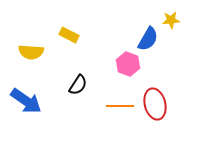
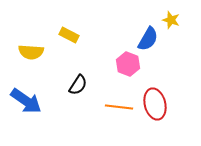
yellow star: rotated 24 degrees clockwise
orange line: moved 1 px left, 1 px down; rotated 8 degrees clockwise
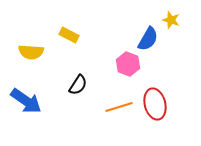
orange line: rotated 24 degrees counterclockwise
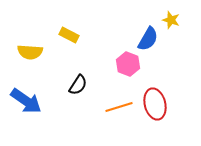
yellow semicircle: moved 1 px left
